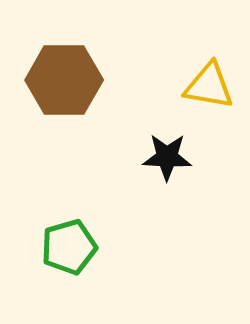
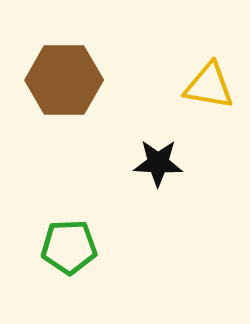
black star: moved 9 px left, 6 px down
green pentagon: rotated 14 degrees clockwise
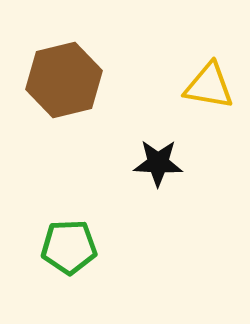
brown hexagon: rotated 14 degrees counterclockwise
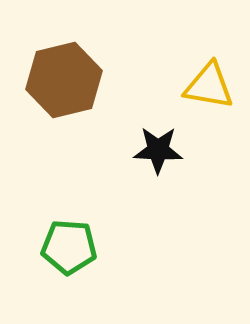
black star: moved 13 px up
green pentagon: rotated 6 degrees clockwise
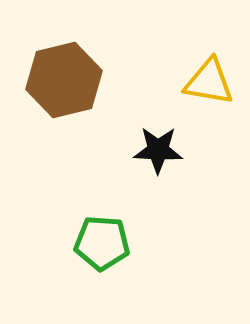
yellow triangle: moved 4 px up
green pentagon: moved 33 px right, 4 px up
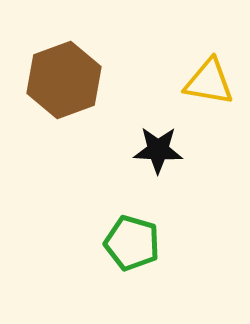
brown hexagon: rotated 6 degrees counterclockwise
green pentagon: moved 30 px right; rotated 12 degrees clockwise
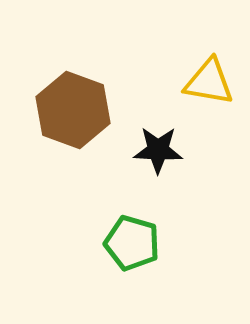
brown hexagon: moved 9 px right, 30 px down; rotated 20 degrees counterclockwise
